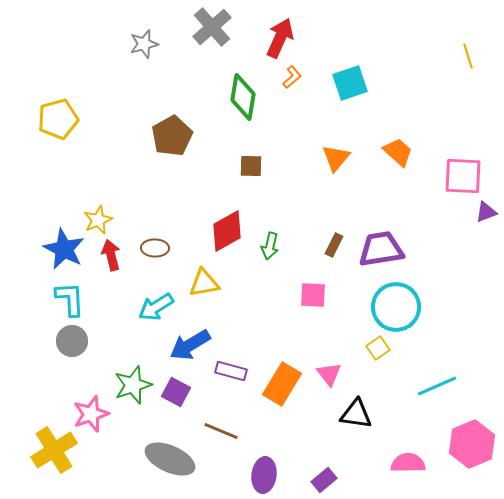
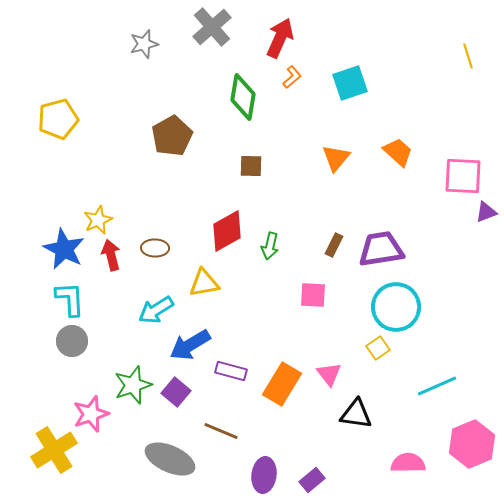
cyan arrow at (156, 307): moved 3 px down
purple square at (176, 392): rotated 12 degrees clockwise
purple rectangle at (324, 480): moved 12 px left
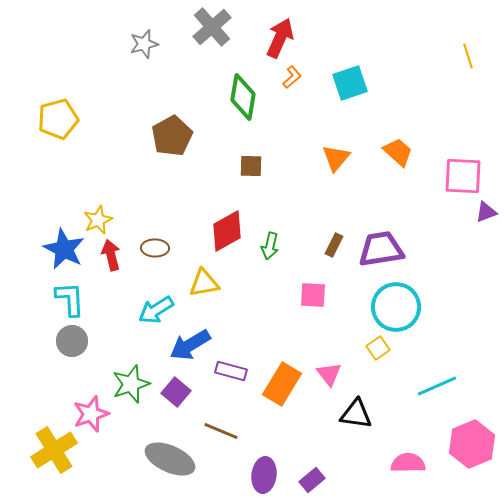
green star at (133, 385): moved 2 px left, 1 px up
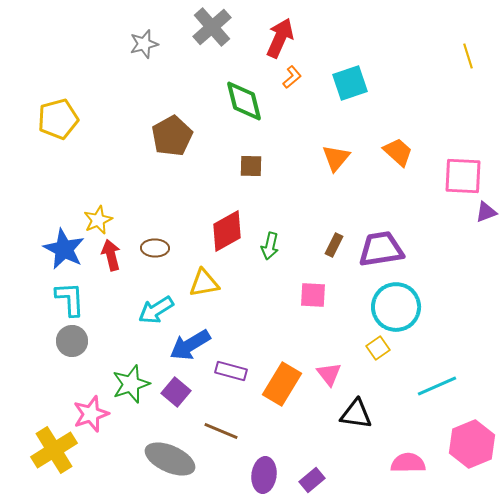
green diamond at (243, 97): moved 1 px right, 4 px down; rotated 24 degrees counterclockwise
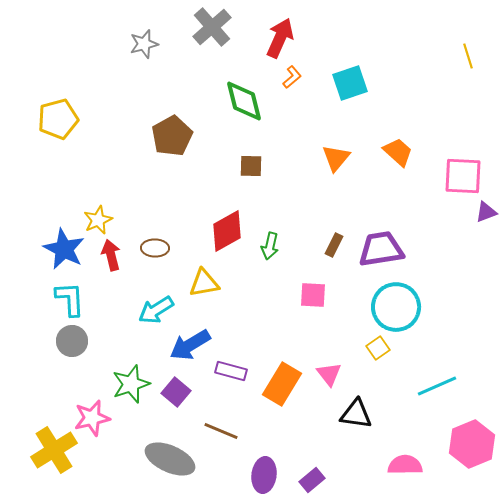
pink star at (91, 414): moved 1 px right, 4 px down; rotated 6 degrees clockwise
pink semicircle at (408, 463): moved 3 px left, 2 px down
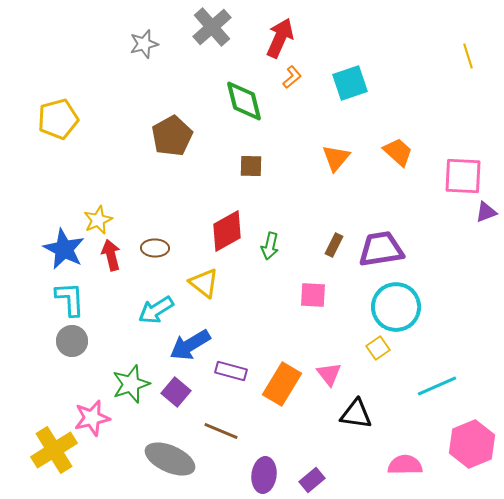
yellow triangle at (204, 283): rotated 48 degrees clockwise
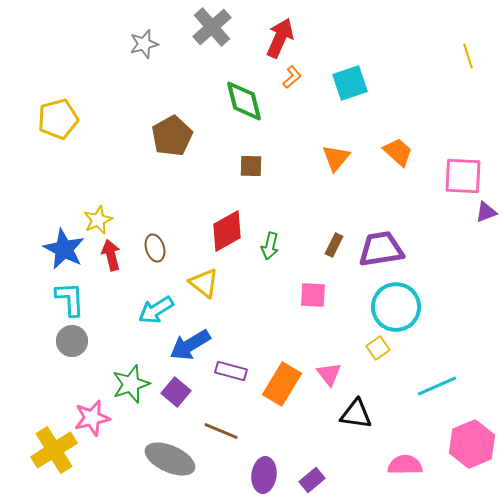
brown ellipse at (155, 248): rotated 72 degrees clockwise
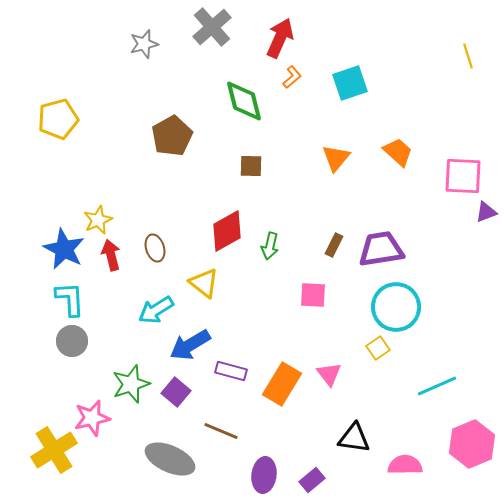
black triangle at (356, 414): moved 2 px left, 24 px down
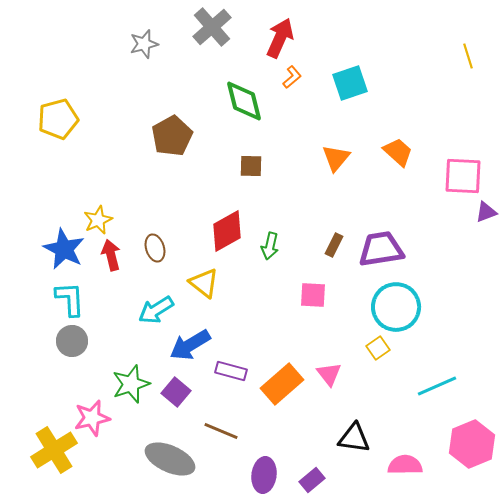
orange rectangle at (282, 384): rotated 18 degrees clockwise
